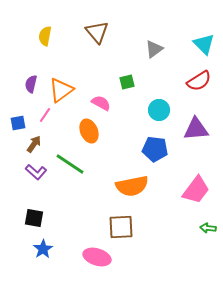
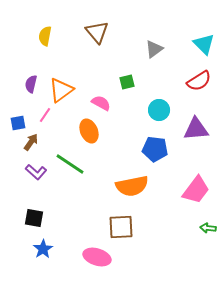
brown arrow: moved 3 px left, 2 px up
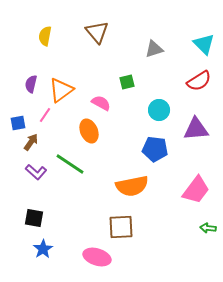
gray triangle: rotated 18 degrees clockwise
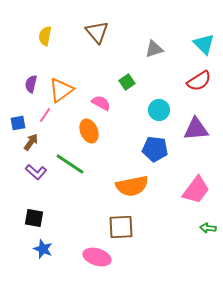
green square: rotated 21 degrees counterclockwise
blue star: rotated 18 degrees counterclockwise
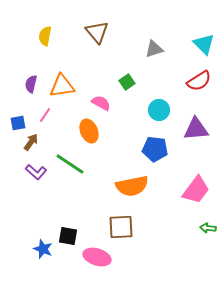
orange triangle: moved 1 px right, 4 px up; rotated 28 degrees clockwise
black square: moved 34 px right, 18 px down
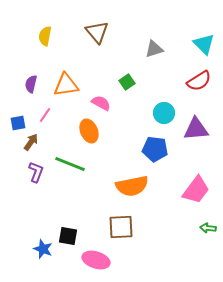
orange triangle: moved 4 px right, 1 px up
cyan circle: moved 5 px right, 3 px down
green line: rotated 12 degrees counterclockwise
purple L-shape: rotated 110 degrees counterclockwise
pink ellipse: moved 1 px left, 3 px down
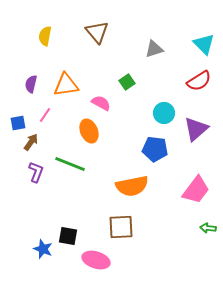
purple triangle: rotated 36 degrees counterclockwise
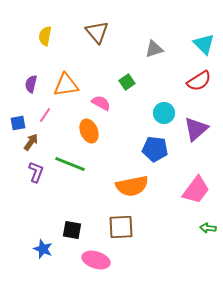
black square: moved 4 px right, 6 px up
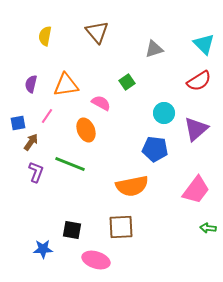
pink line: moved 2 px right, 1 px down
orange ellipse: moved 3 px left, 1 px up
blue star: rotated 24 degrees counterclockwise
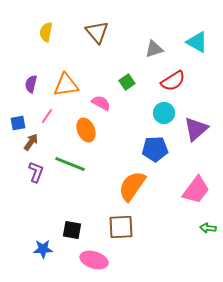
yellow semicircle: moved 1 px right, 4 px up
cyan triangle: moved 7 px left, 2 px up; rotated 15 degrees counterclockwise
red semicircle: moved 26 px left
blue pentagon: rotated 10 degrees counterclockwise
orange semicircle: rotated 136 degrees clockwise
pink ellipse: moved 2 px left
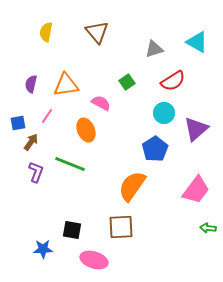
blue pentagon: rotated 30 degrees counterclockwise
